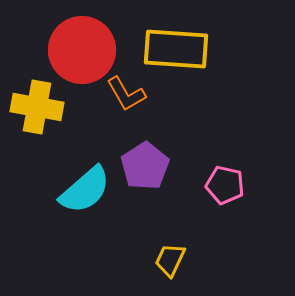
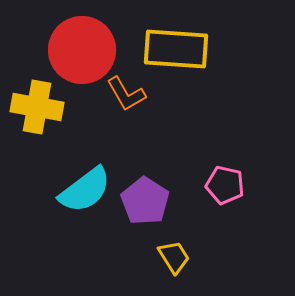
purple pentagon: moved 35 px down; rotated 6 degrees counterclockwise
cyan semicircle: rotated 4 degrees clockwise
yellow trapezoid: moved 4 px right, 3 px up; rotated 123 degrees clockwise
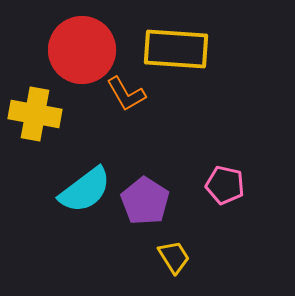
yellow cross: moved 2 px left, 7 px down
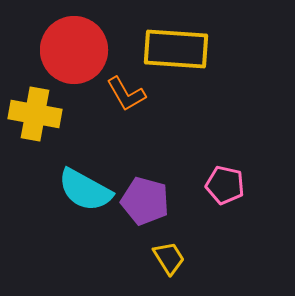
red circle: moved 8 px left
cyan semicircle: rotated 66 degrees clockwise
purple pentagon: rotated 18 degrees counterclockwise
yellow trapezoid: moved 5 px left, 1 px down
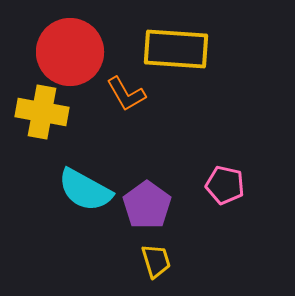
red circle: moved 4 px left, 2 px down
yellow cross: moved 7 px right, 2 px up
purple pentagon: moved 2 px right, 4 px down; rotated 21 degrees clockwise
yellow trapezoid: moved 13 px left, 3 px down; rotated 15 degrees clockwise
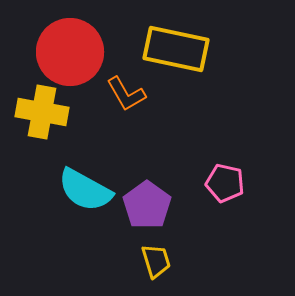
yellow rectangle: rotated 8 degrees clockwise
pink pentagon: moved 2 px up
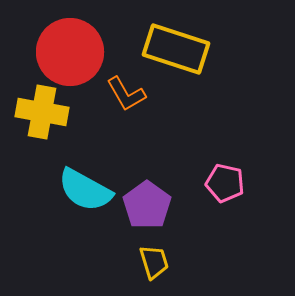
yellow rectangle: rotated 6 degrees clockwise
yellow trapezoid: moved 2 px left, 1 px down
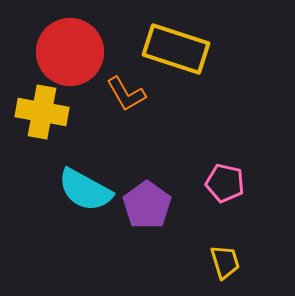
yellow trapezoid: moved 71 px right
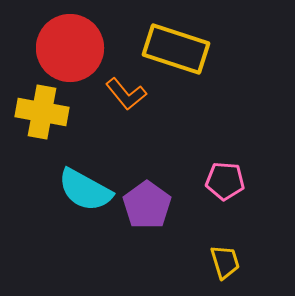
red circle: moved 4 px up
orange L-shape: rotated 9 degrees counterclockwise
pink pentagon: moved 2 px up; rotated 9 degrees counterclockwise
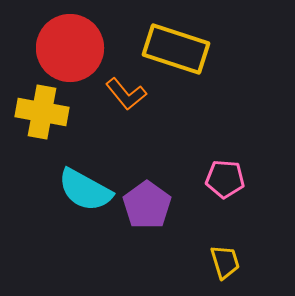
pink pentagon: moved 2 px up
